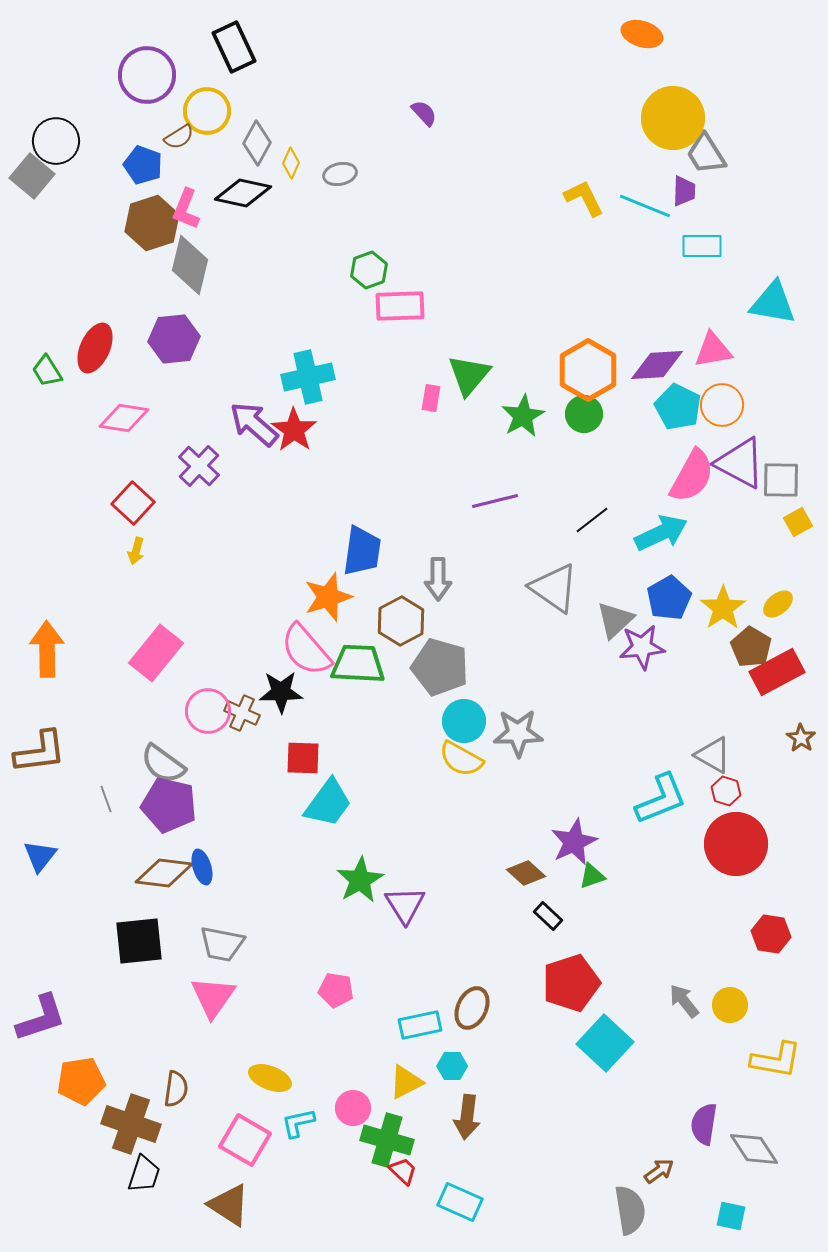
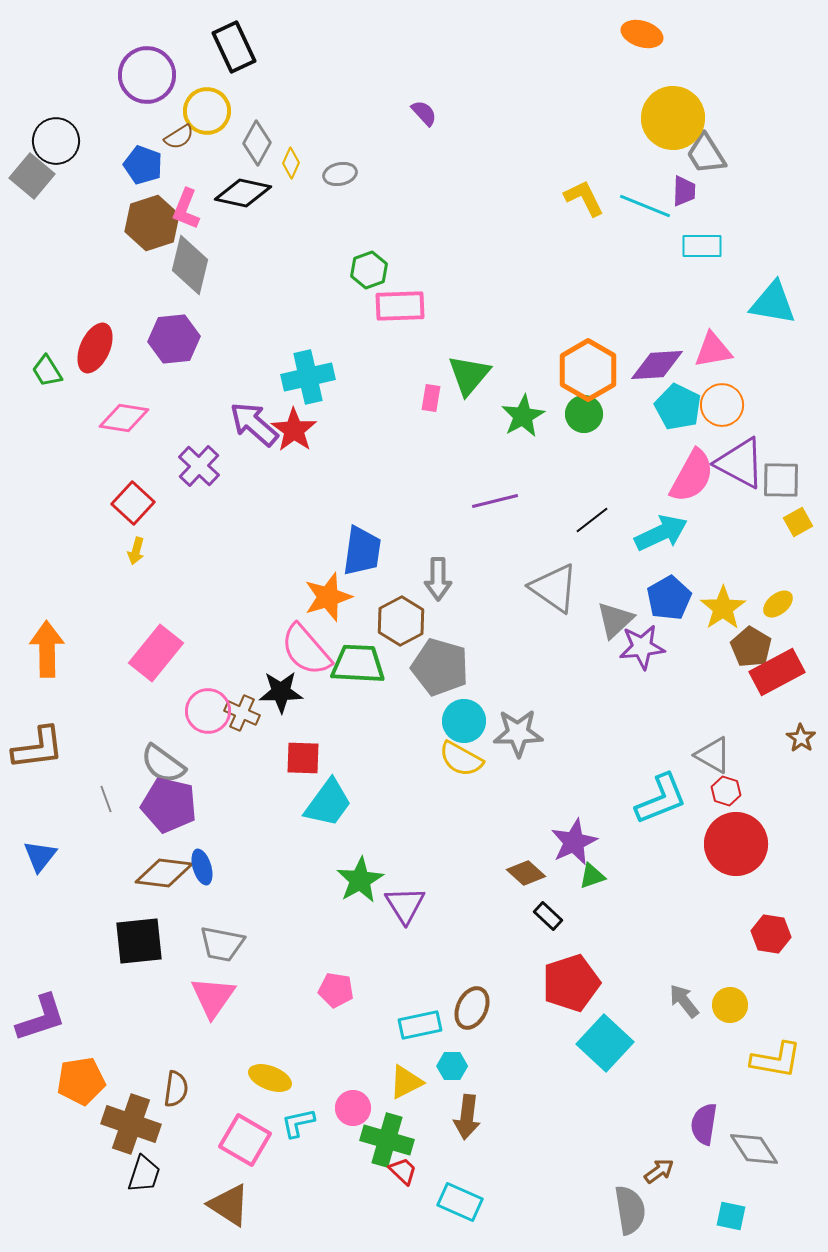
brown L-shape at (40, 752): moved 2 px left, 4 px up
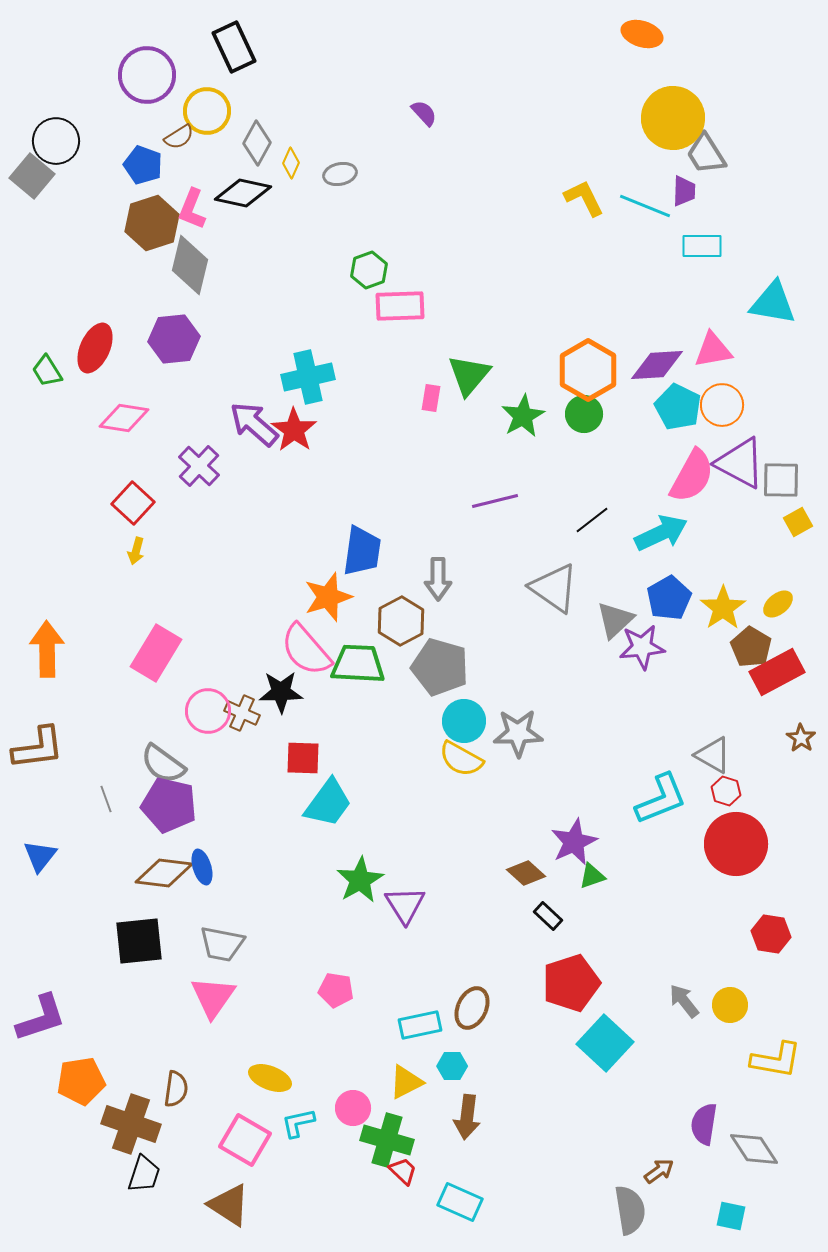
pink L-shape at (186, 209): moved 6 px right
pink rectangle at (156, 653): rotated 8 degrees counterclockwise
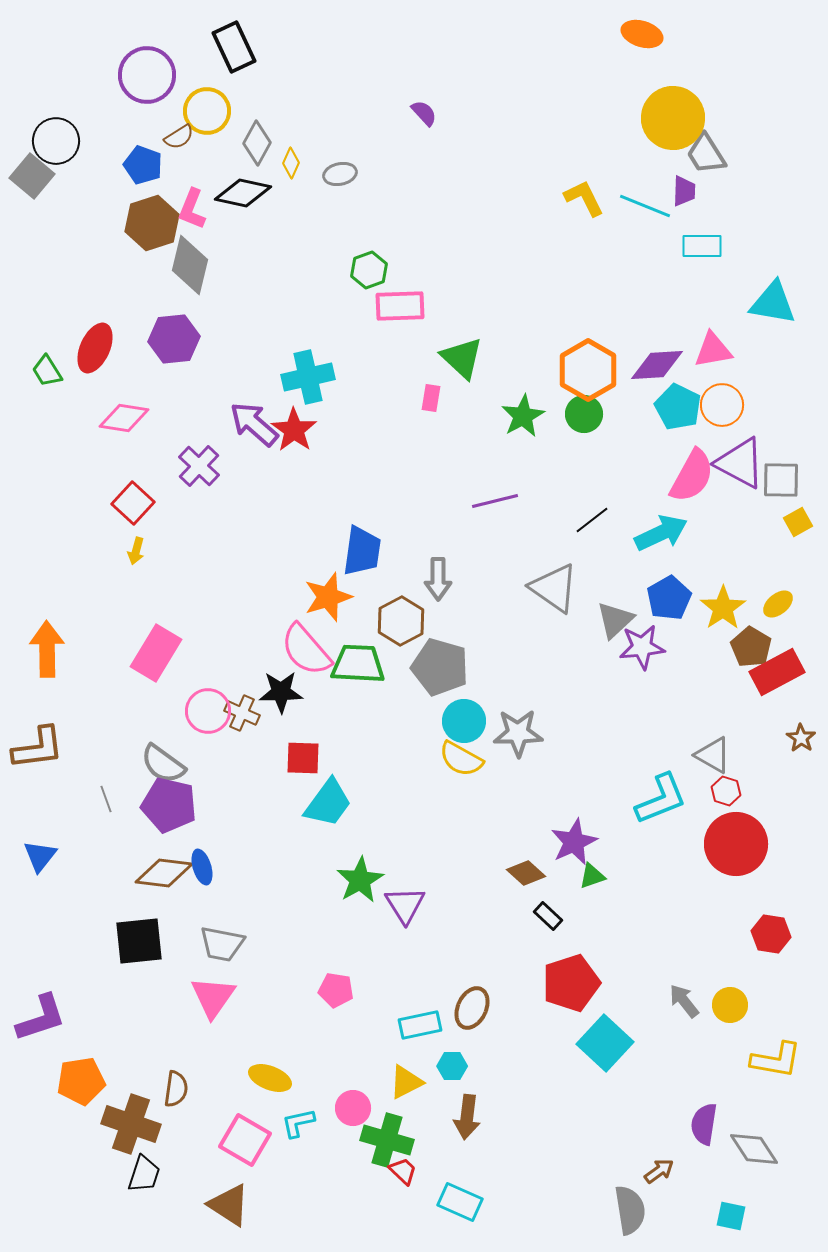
green triangle at (469, 375): moved 7 px left, 17 px up; rotated 27 degrees counterclockwise
